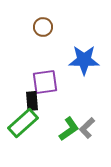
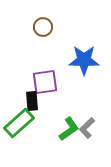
green rectangle: moved 4 px left
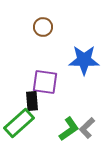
purple square: rotated 16 degrees clockwise
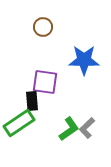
green rectangle: rotated 8 degrees clockwise
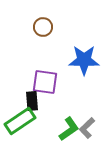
green rectangle: moved 1 px right, 2 px up
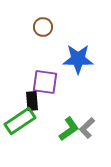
blue star: moved 6 px left, 1 px up
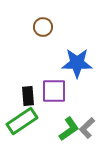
blue star: moved 1 px left, 4 px down
purple square: moved 9 px right, 9 px down; rotated 8 degrees counterclockwise
black rectangle: moved 4 px left, 5 px up
green rectangle: moved 2 px right
